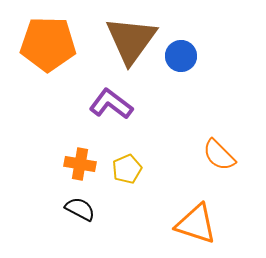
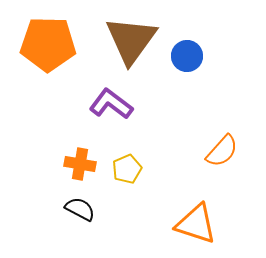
blue circle: moved 6 px right
orange semicircle: moved 3 px right, 4 px up; rotated 93 degrees counterclockwise
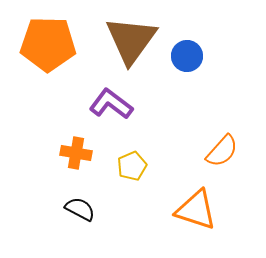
orange cross: moved 4 px left, 11 px up
yellow pentagon: moved 5 px right, 3 px up
orange triangle: moved 14 px up
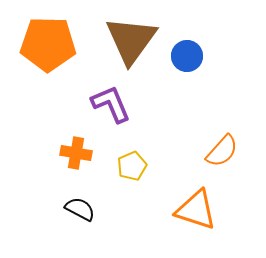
purple L-shape: rotated 30 degrees clockwise
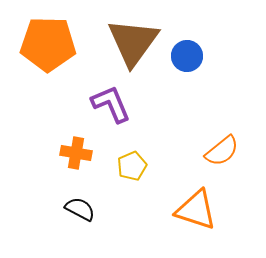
brown triangle: moved 2 px right, 2 px down
orange semicircle: rotated 9 degrees clockwise
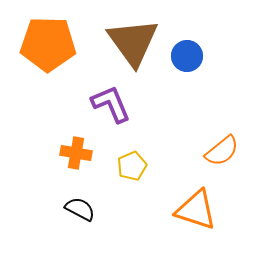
brown triangle: rotated 12 degrees counterclockwise
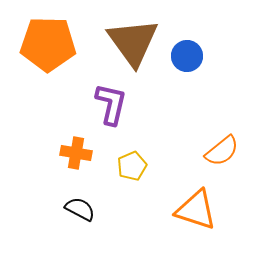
purple L-shape: rotated 36 degrees clockwise
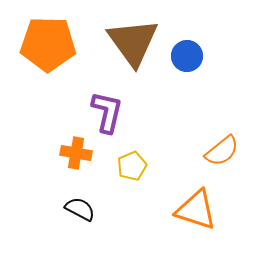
purple L-shape: moved 4 px left, 8 px down
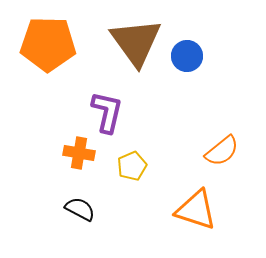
brown triangle: moved 3 px right
orange cross: moved 3 px right
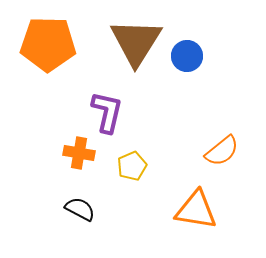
brown triangle: rotated 8 degrees clockwise
orange triangle: rotated 9 degrees counterclockwise
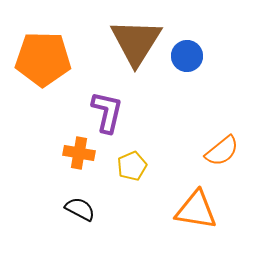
orange pentagon: moved 5 px left, 15 px down
